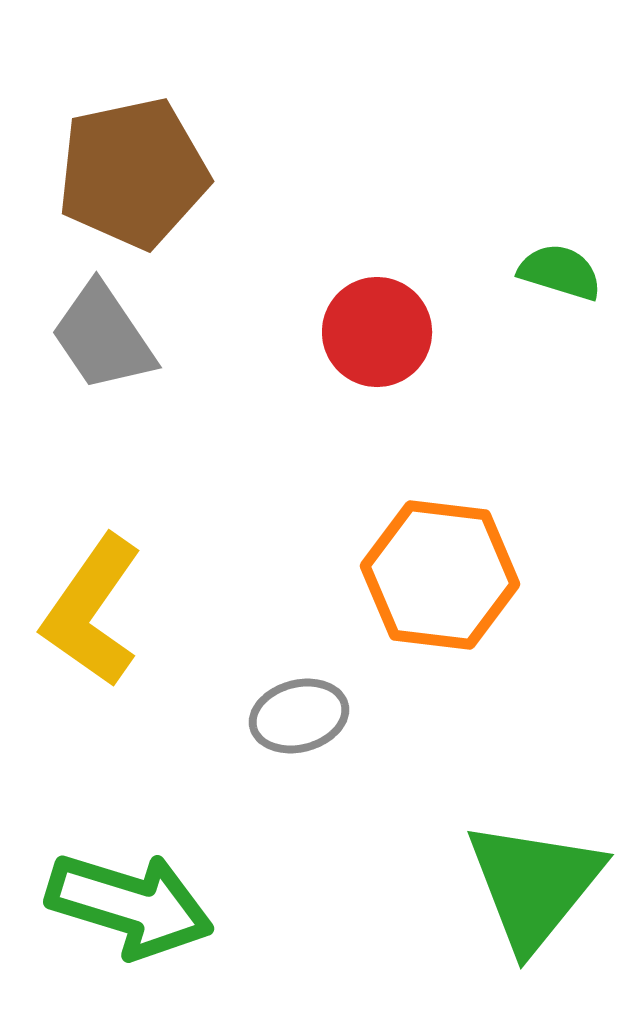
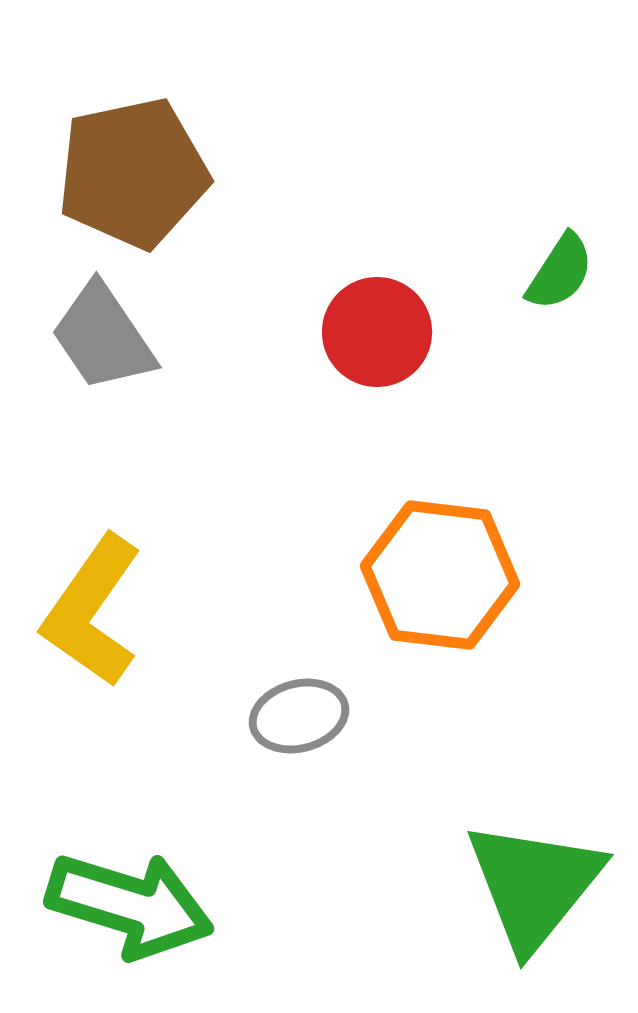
green semicircle: rotated 106 degrees clockwise
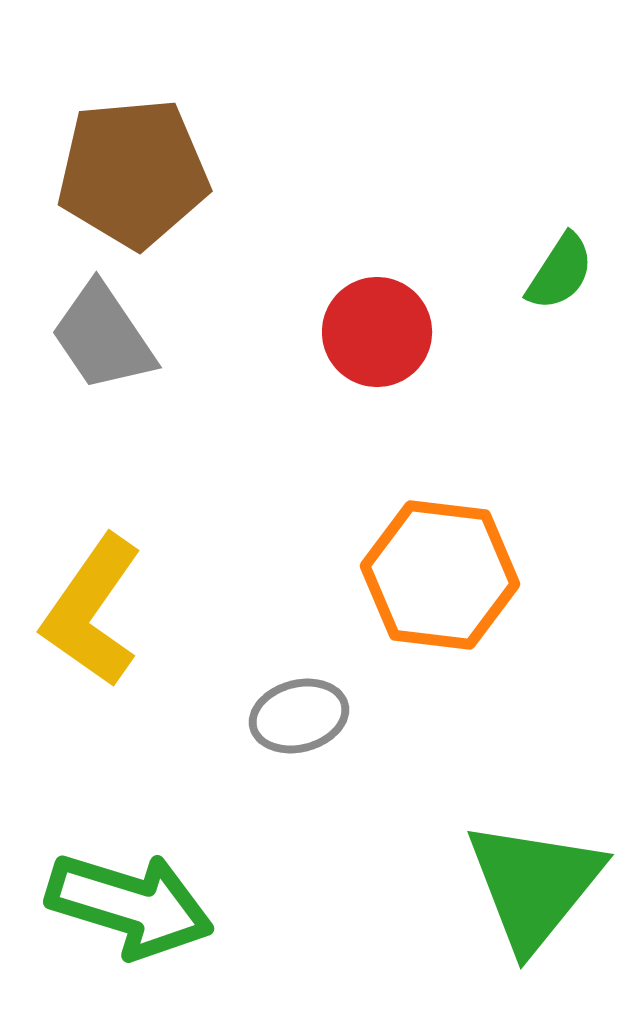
brown pentagon: rotated 7 degrees clockwise
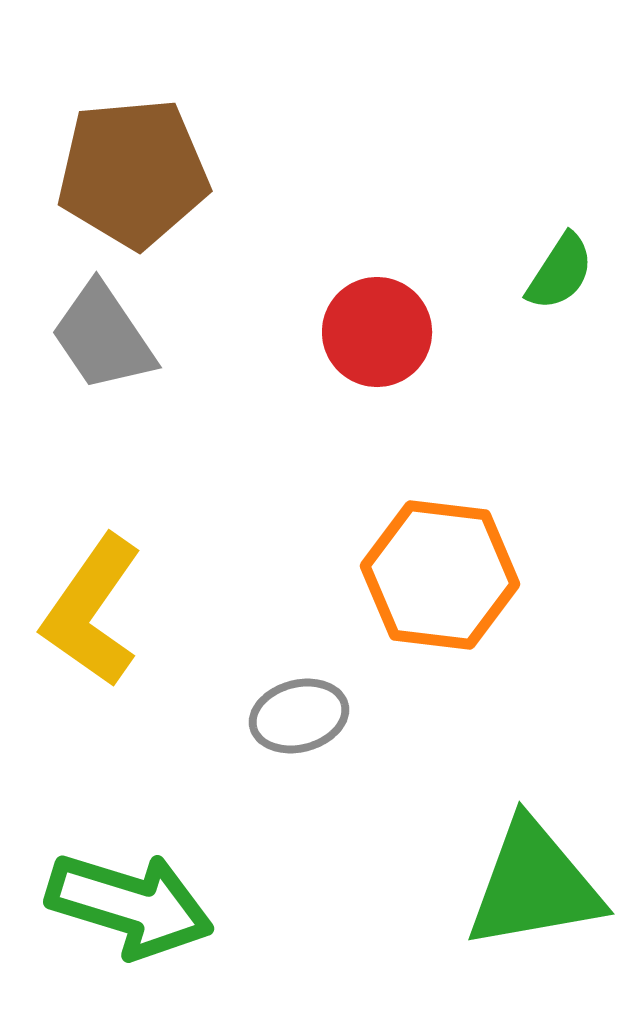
green triangle: rotated 41 degrees clockwise
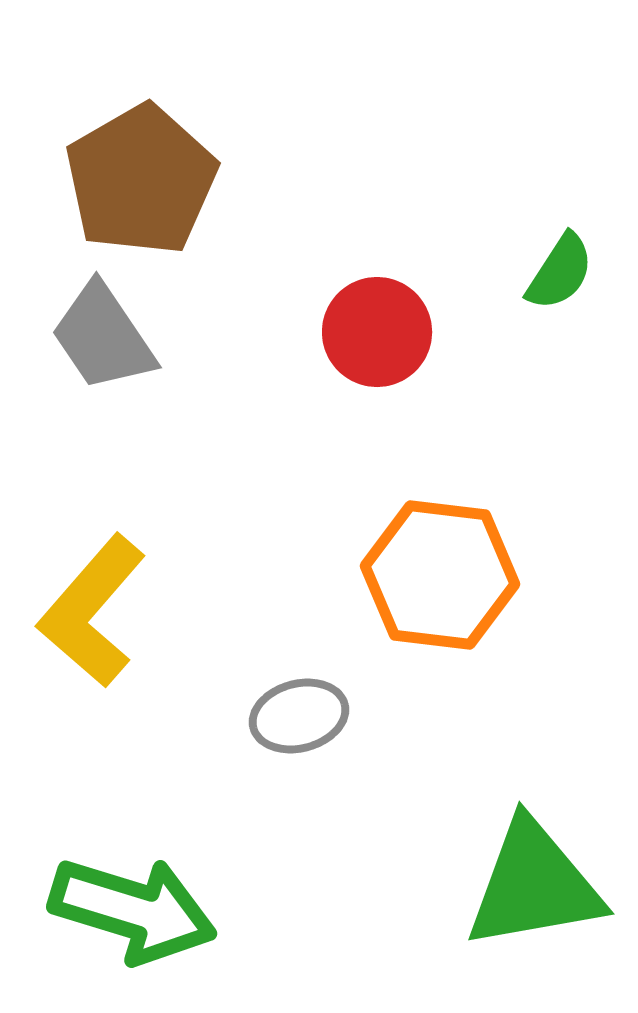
brown pentagon: moved 8 px right, 7 px down; rotated 25 degrees counterclockwise
yellow L-shape: rotated 6 degrees clockwise
green arrow: moved 3 px right, 5 px down
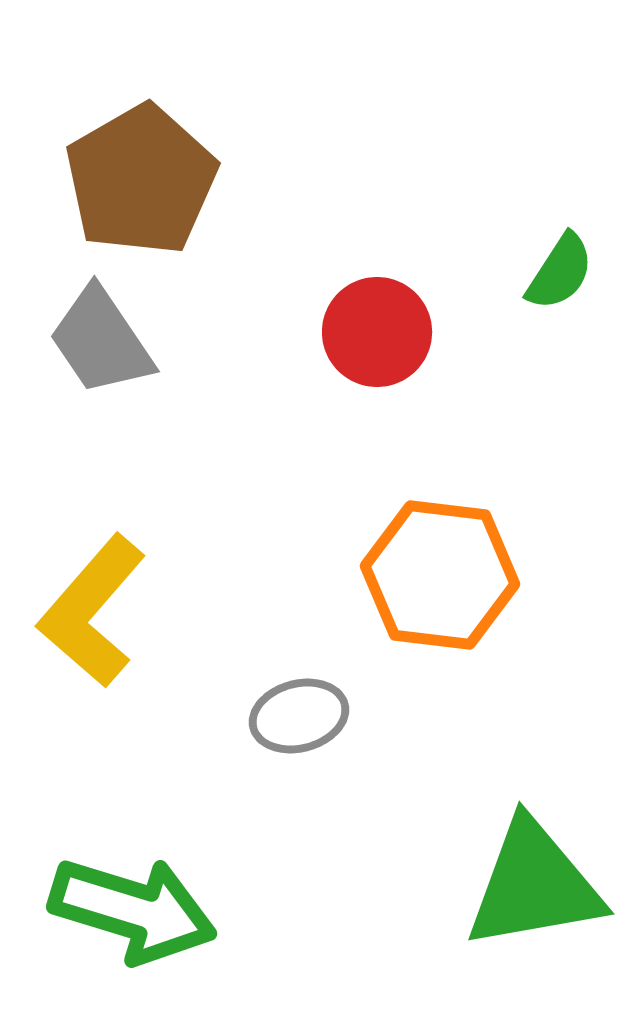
gray trapezoid: moved 2 px left, 4 px down
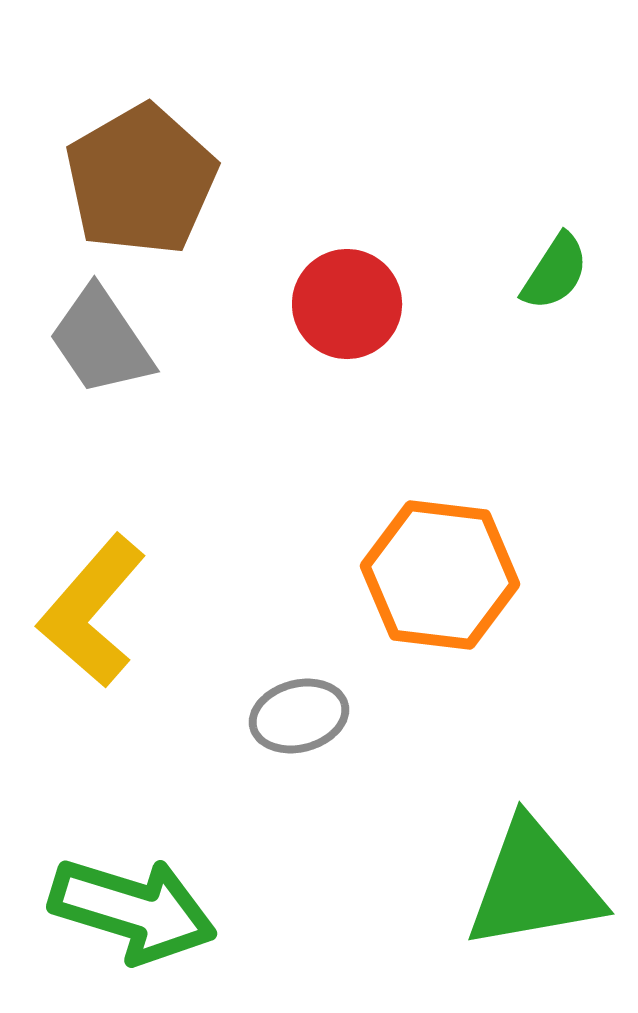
green semicircle: moved 5 px left
red circle: moved 30 px left, 28 px up
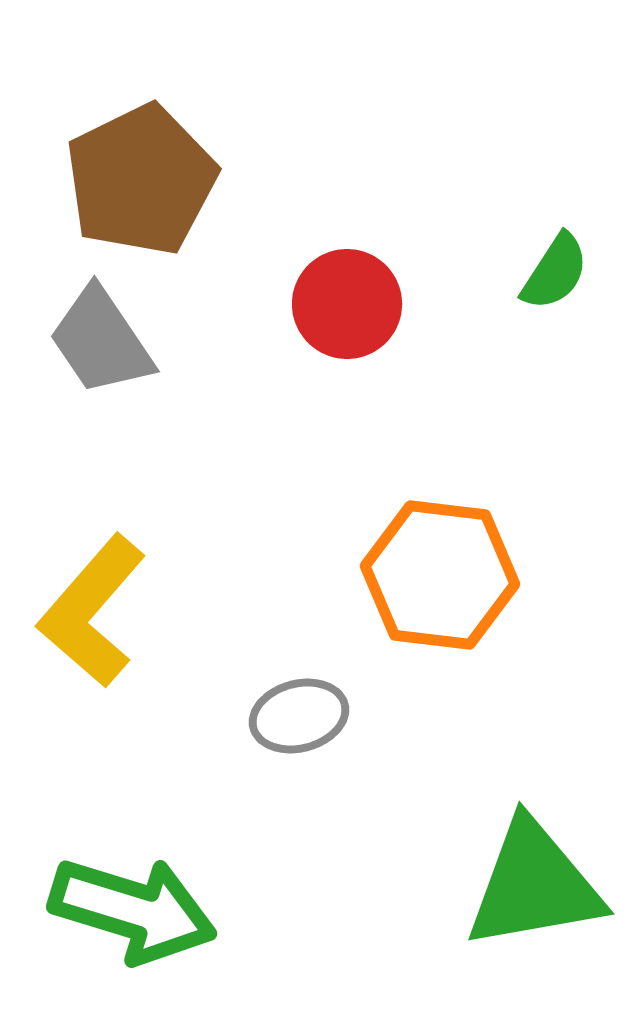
brown pentagon: rotated 4 degrees clockwise
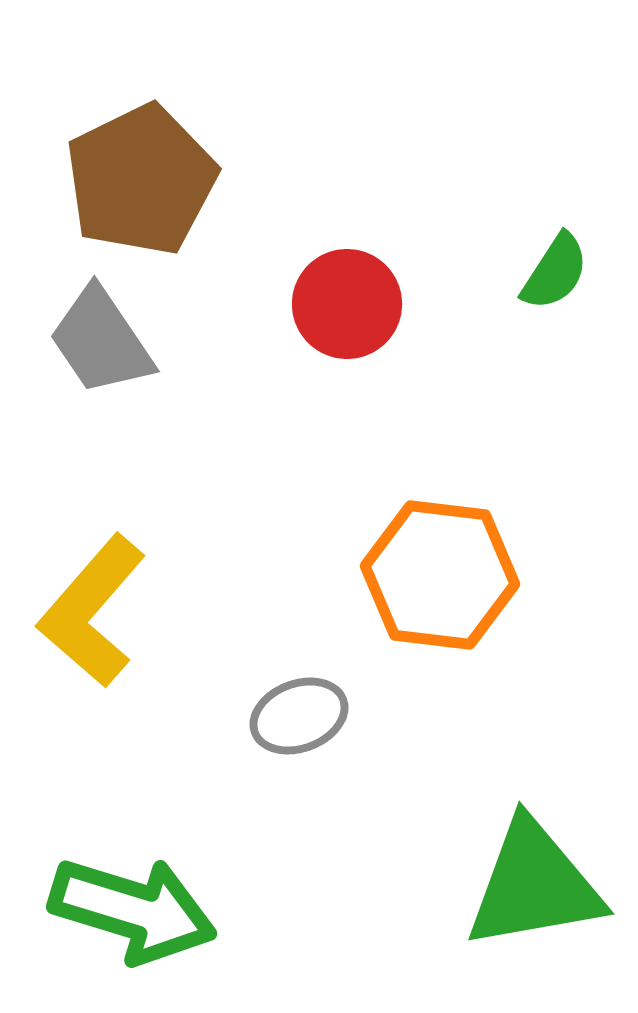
gray ellipse: rotated 6 degrees counterclockwise
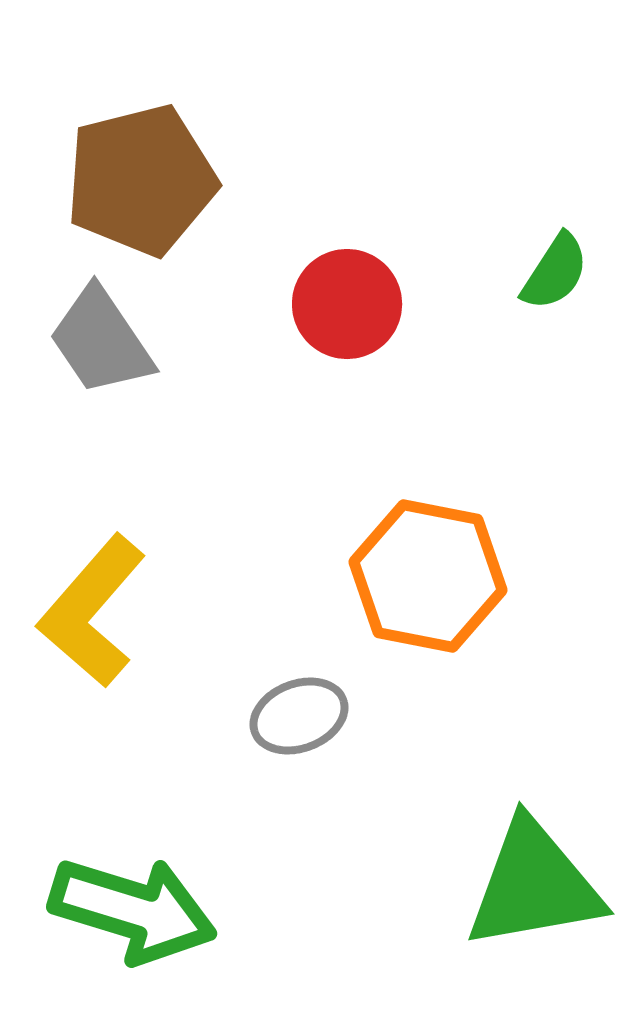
brown pentagon: rotated 12 degrees clockwise
orange hexagon: moved 12 px left, 1 px down; rotated 4 degrees clockwise
